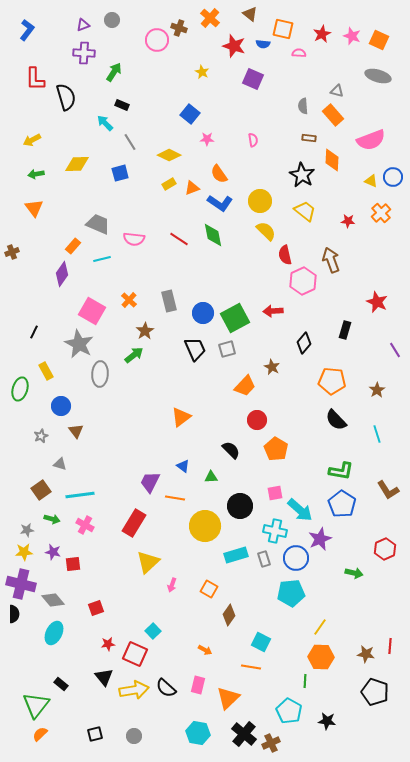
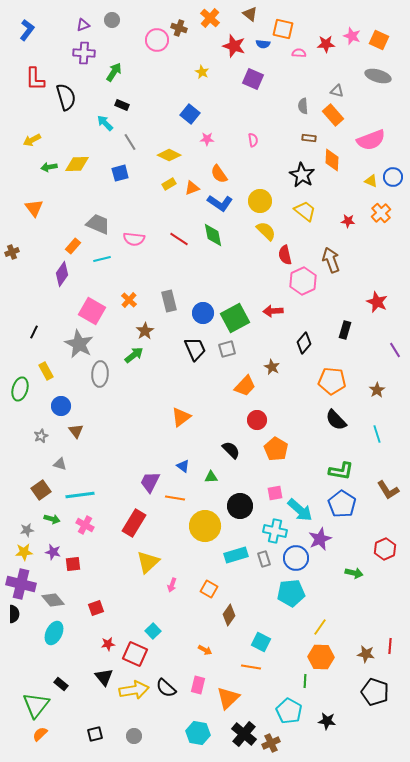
red star at (322, 34): moved 4 px right, 10 px down; rotated 24 degrees clockwise
green arrow at (36, 174): moved 13 px right, 7 px up
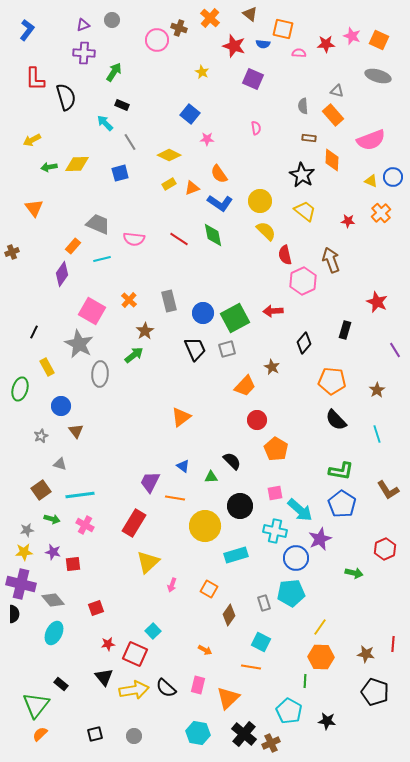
pink semicircle at (253, 140): moved 3 px right, 12 px up
yellow rectangle at (46, 371): moved 1 px right, 4 px up
black semicircle at (231, 450): moved 1 px right, 11 px down
gray rectangle at (264, 559): moved 44 px down
red line at (390, 646): moved 3 px right, 2 px up
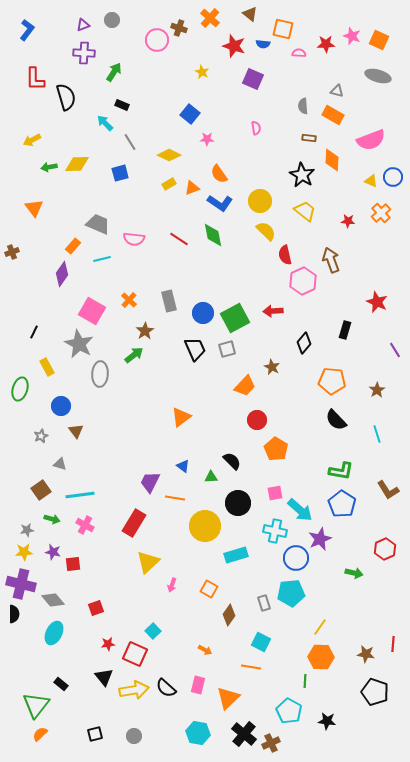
orange rectangle at (333, 115): rotated 20 degrees counterclockwise
black circle at (240, 506): moved 2 px left, 3 px up
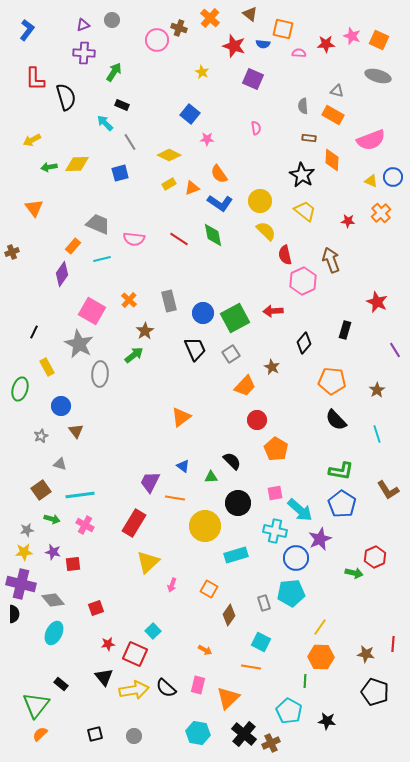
gray square at (227, 349): moved 4 px right, 5 px down; rotated 18 degrees counterclockwise
red hexagon at (385, 549): moved 10 px left, 8 px down
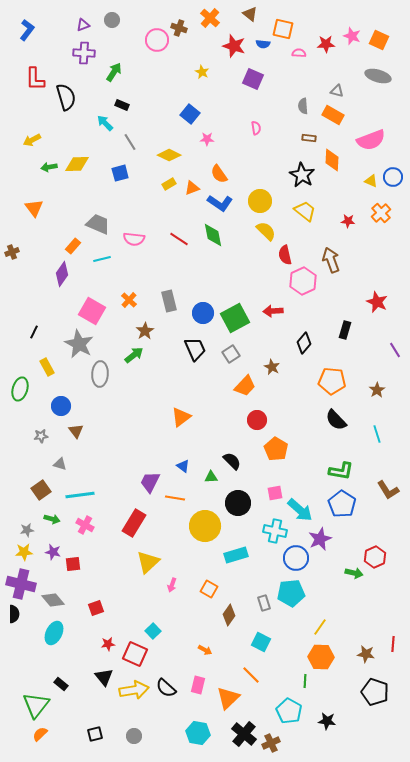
gray star at (41, 436): rotated 16 degrees clockwise
orange line at (251, 667): moved 8 px down; rotated 36 degrees clockwise
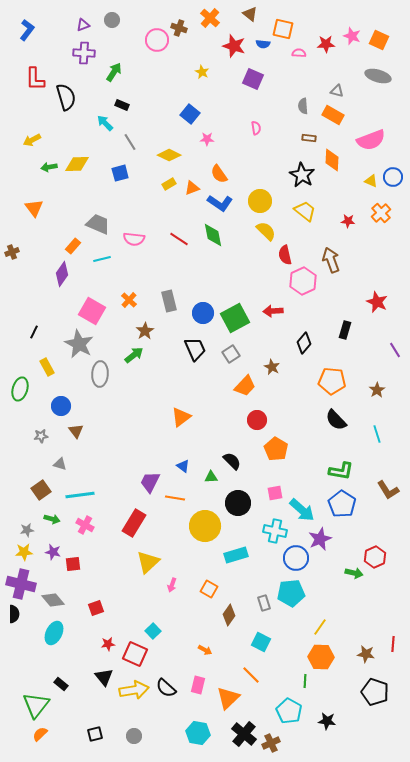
cyan arrow at (300, 510): moved 2 px right
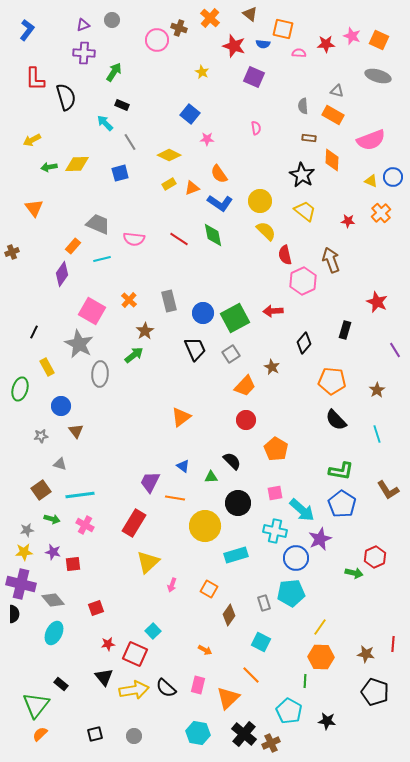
purple square at (253, 79): moved 1 px right, 2 px up
red circle at (257, 420): moved 11 px left
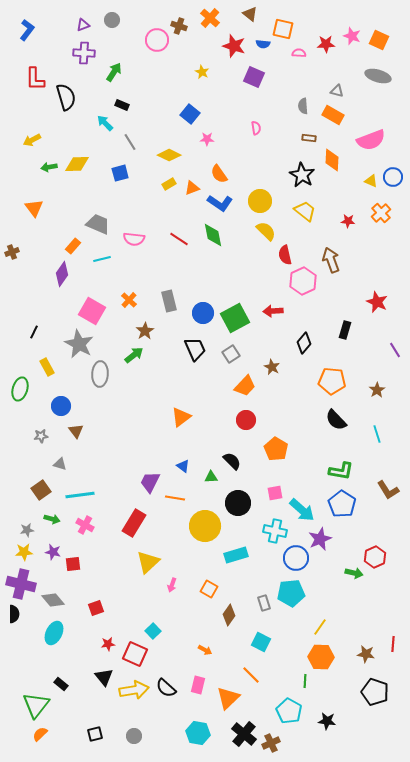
brown cross at (179, 28): moved 2 px up
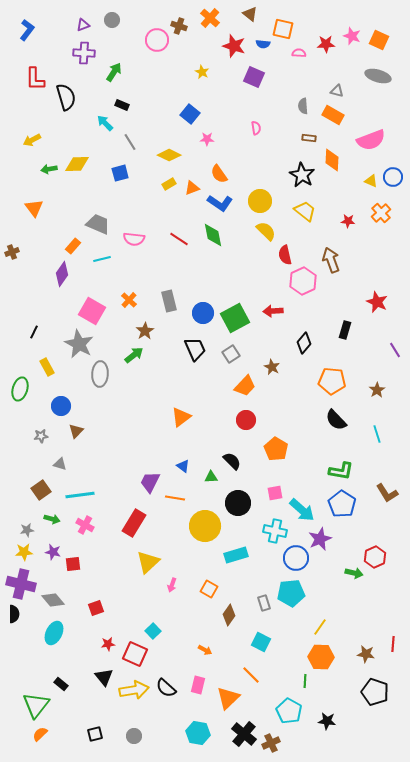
green arrow at (49, 167): moved 2 px down
brown triangle at (76, 431): rotated 21 degrees clockwise
brown L-shape at (388, 490): moved 1 px left, 3 px down
